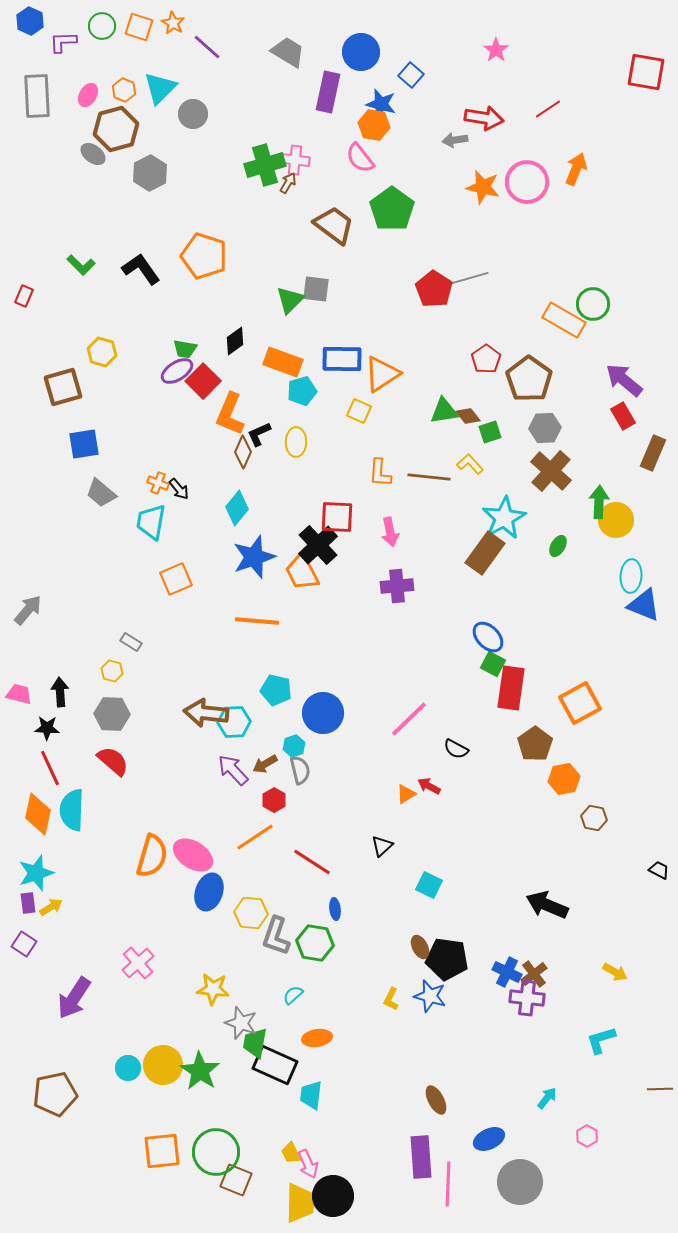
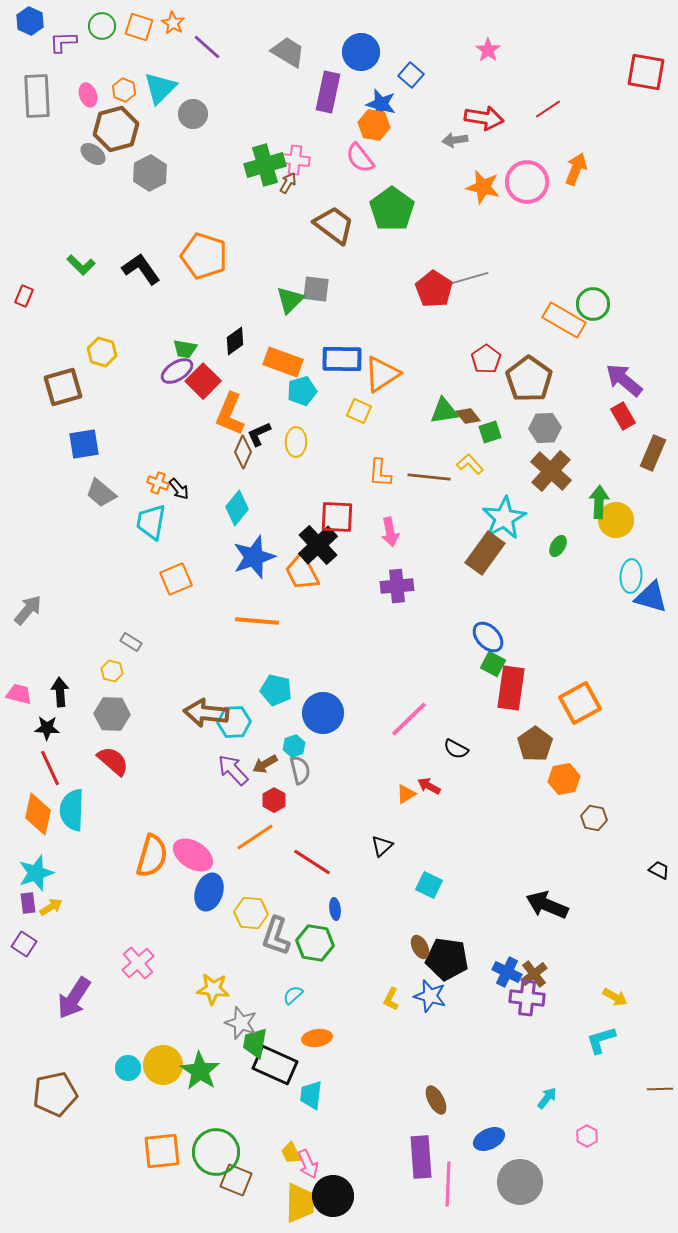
pink star at (496, 50): moved 8 px left
pink ellipse at (88, 95): rotated 50 degrees counterclockwise
blue triangle at (644, 605): moved 7 px right, 8 px up; rotated 6 degrees counterclockwise
yellow arrow at (615, 972): moved 25 px down
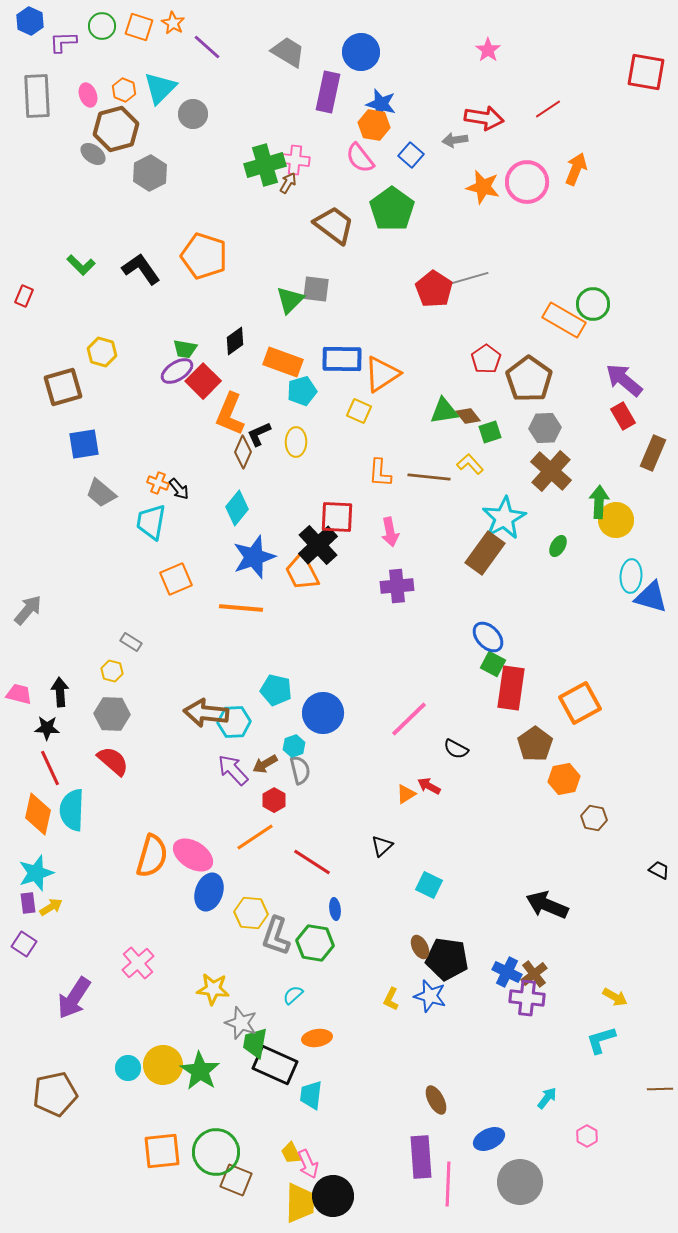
blue square at (411, 75): moved 80 px down
orange line at (257, 621): moved 16 px left, 13 px up
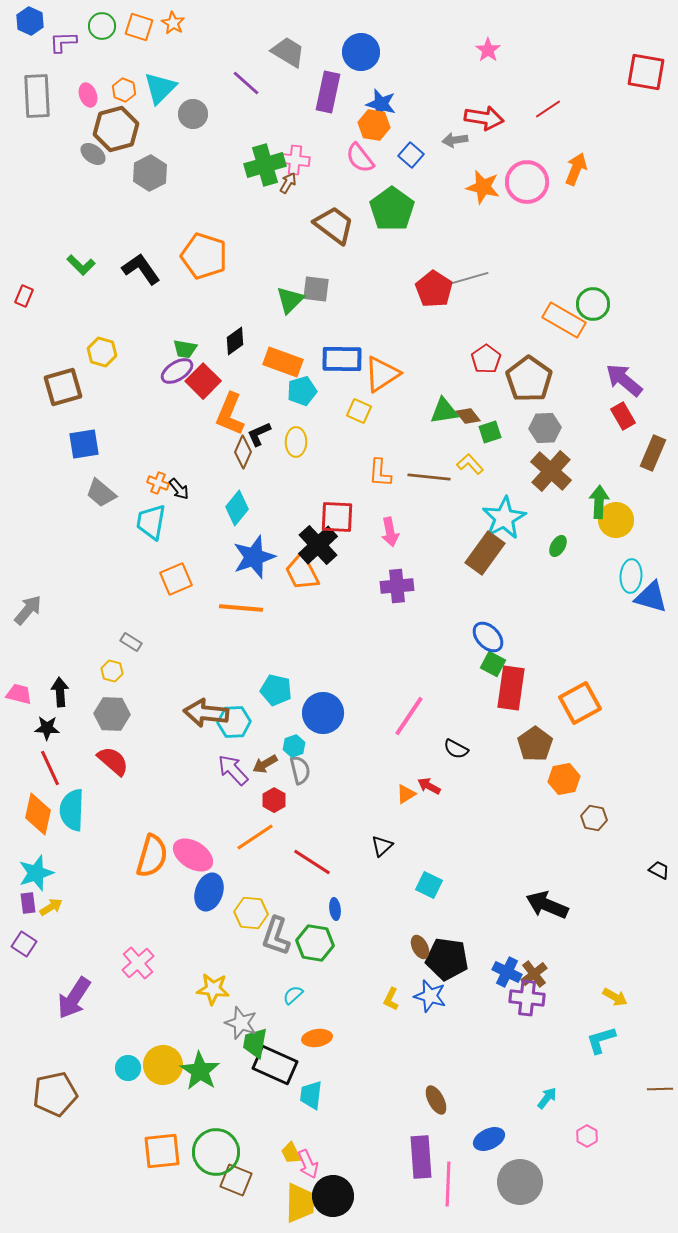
purple line at (207, 47): moved 39 px right, 36 px down
pink line at (409, 719): moved 3 px up; rotated 12 degrees counterclockwise
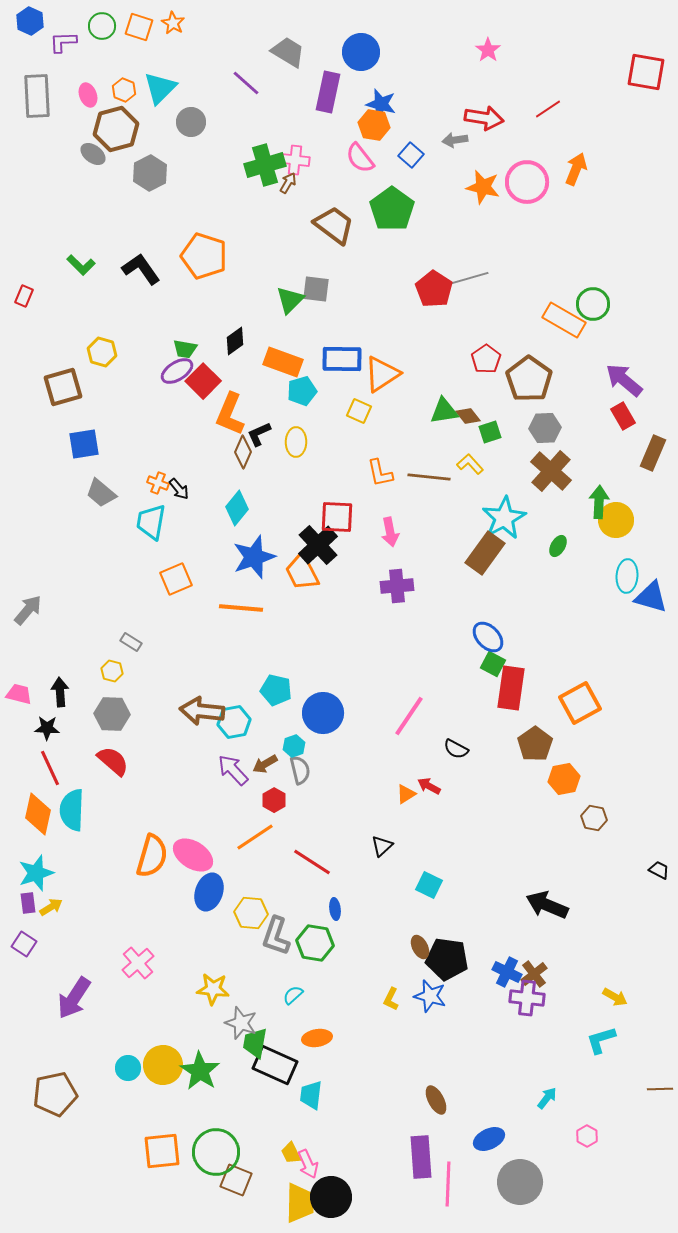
gray circle at (193, 114): moved 2 px left, 8 px down
orange L-shape at (380, 473): rotated 16 degrees counterclockwise
cyan ellipse at (631, 576): moved 4 px left
brown arrow at (206, 713): moved 4 px left, 2 px up
cyan hexagon at (234, 722): rotated 8 degrees counterclockwise
black circle at (333, 1196): moved 2 px left, 1 px down
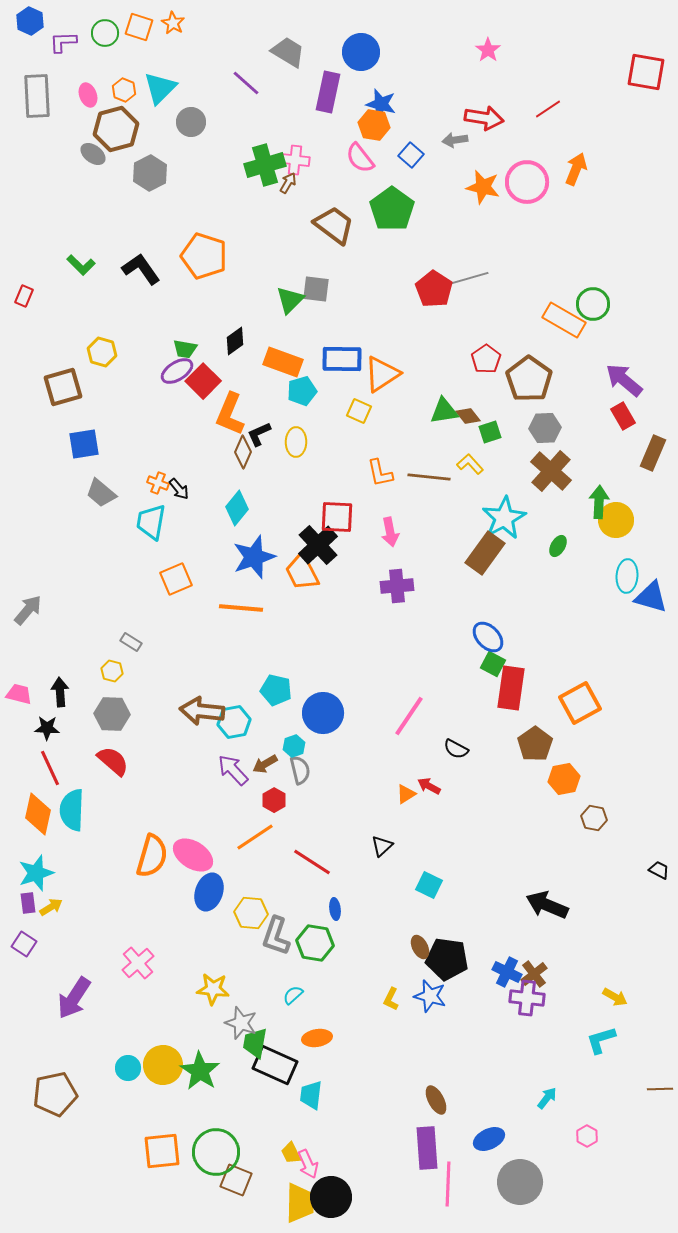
green circle at (102, 26): moved 3 px right, 7 px down
purple rectangle at (421, 1157): moved 6 px right, 9 px up
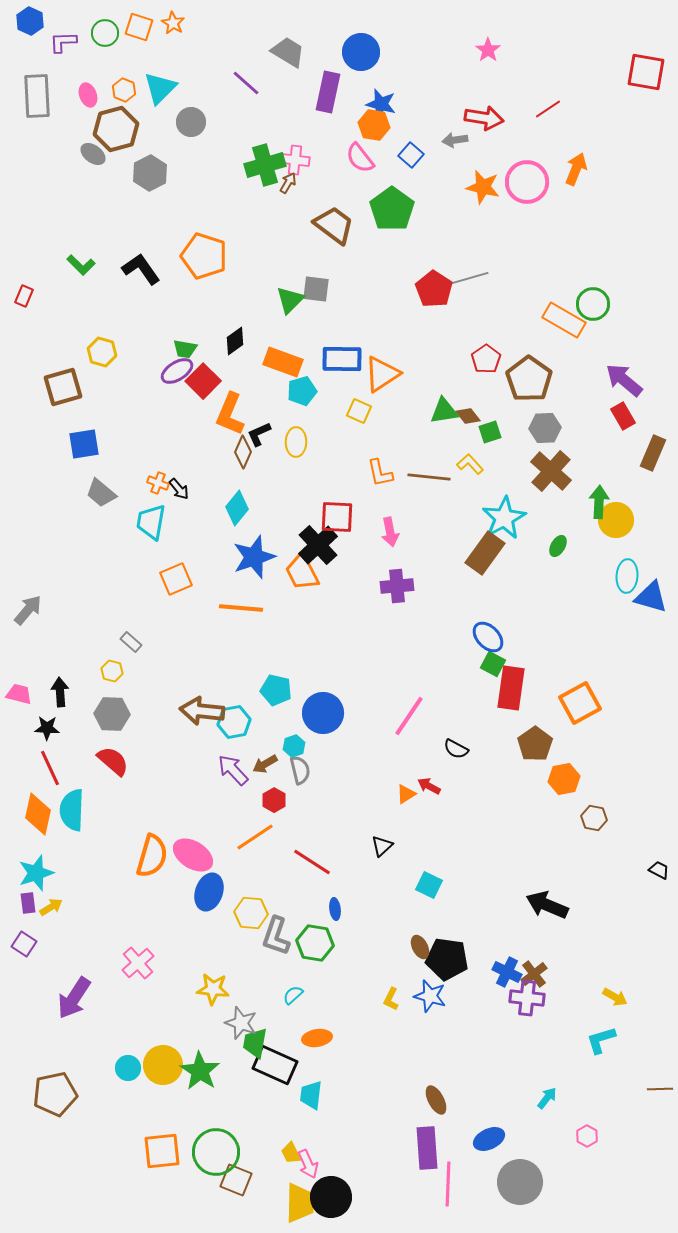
gray rectangle at (131, 642): rotated 10 degrees clockwise
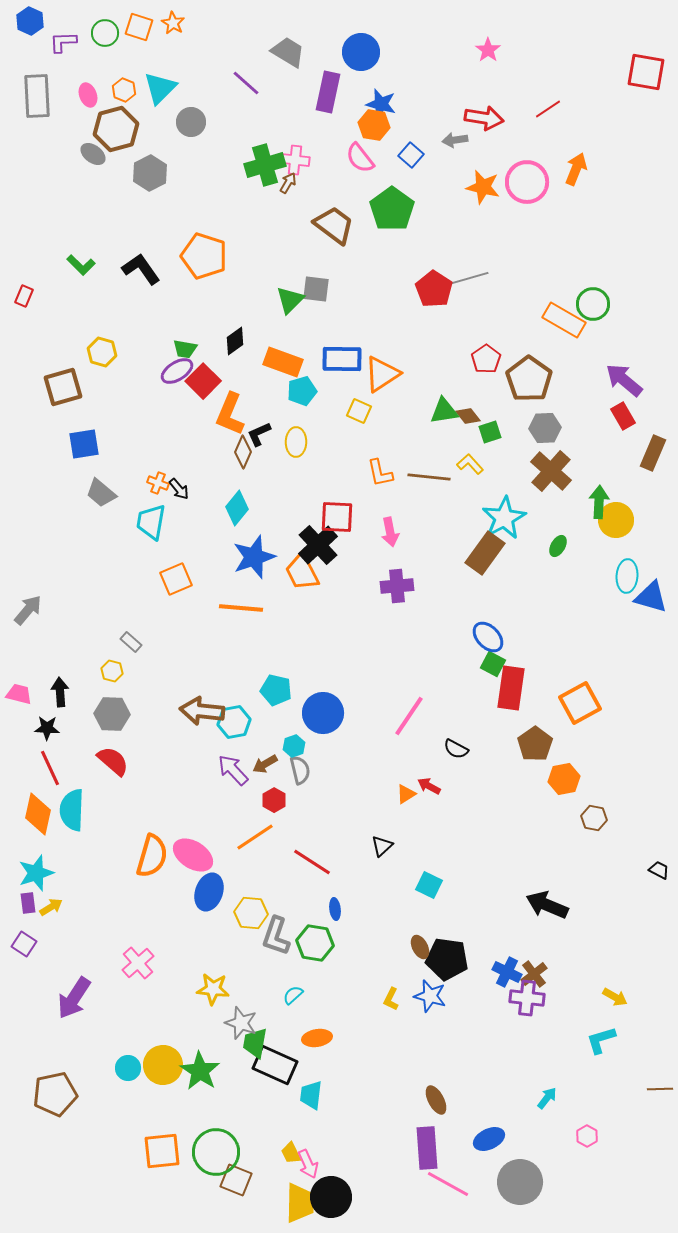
pink line at (448, 1184): rotated 63 degrees counterclockwise
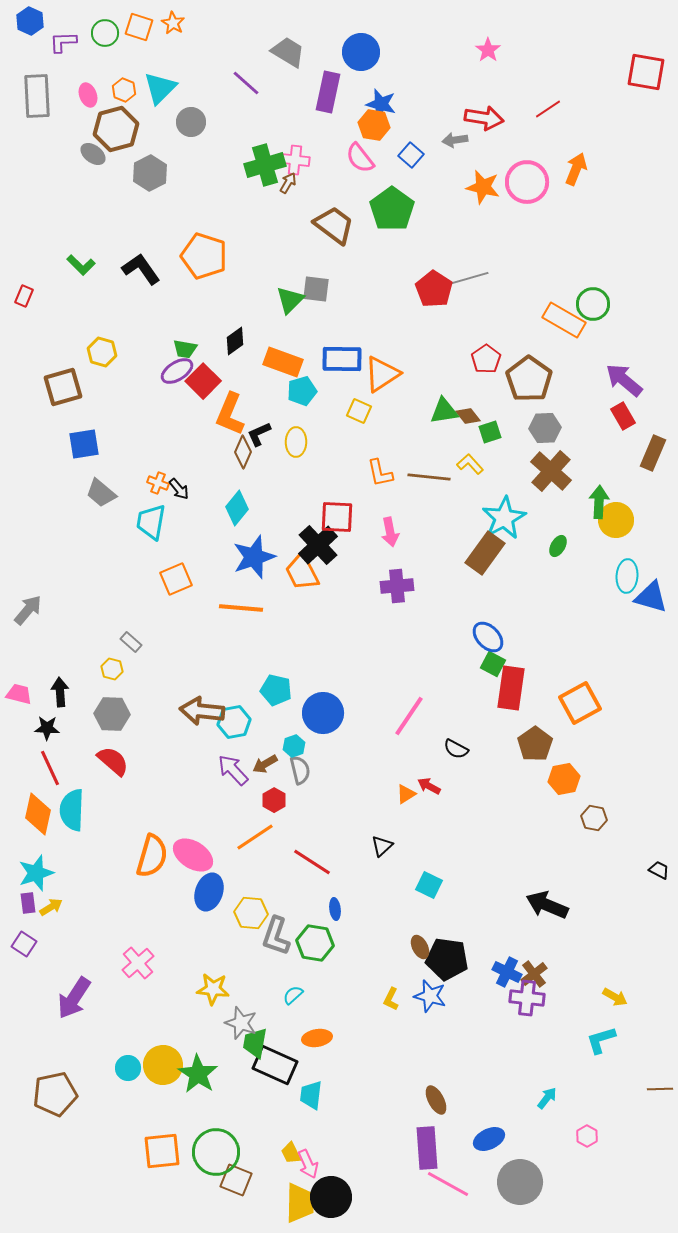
yellow hexagon at (112, 671): moved 2 px up
green star at (200, 1071): moved 2 px left, 3 px down
